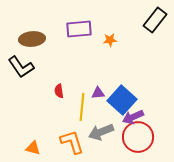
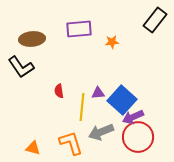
orange star: moved 2 px right, 2 px down
orange L-shape: moved 1 px left, 1 px down
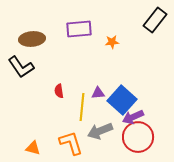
gray arrow: moved 1 px left, 1 px up
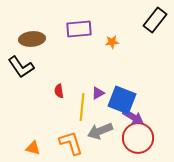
purple triangle: rotated 24 degrees counterclockwise
blue square: rotated 20 degrees counterclockwise
purple arrow: rotated 125 degrees counterclockwise
red circle: moved 1 px down
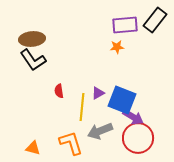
purple rectangle: moved 46 px right, 4 px up
orange star: moved 5 px right, 5 px down
black L-shape: moved 12 px right, 7 px up
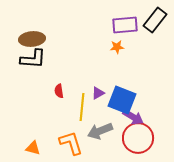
black L-shape: moved 1 px up; rotated 52 degrees counterclockwise
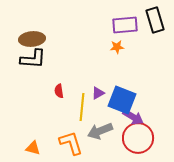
black rectangle: rotated 55 degrees counterclockwise
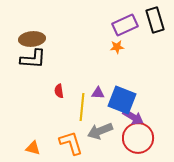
purple rectangle: rotated 20 degrees counterclockwise
purple triangle: rotated 32 degrees clockwise
